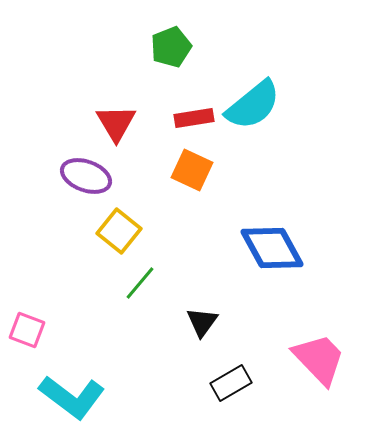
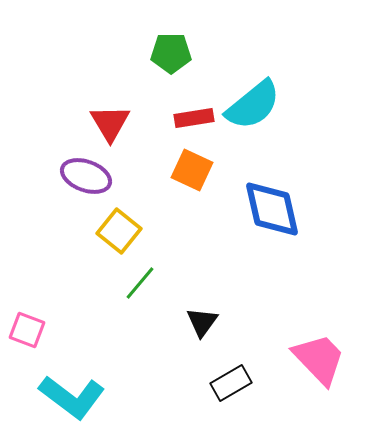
green pentagon: moved 6 px down; rotated 21 degrees clockwise
red triangle: moved 6 px left
blue diamond: moved 39 px up; rotated 16 degrees clockwise
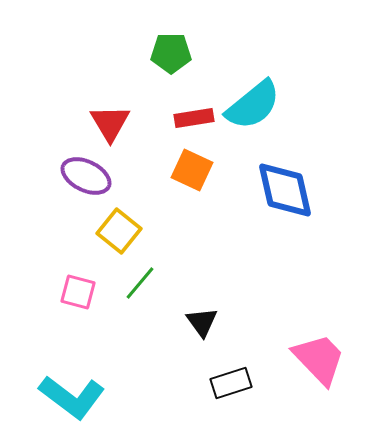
purple ellipse: rotated 6 degrees clockwise
blue diamond: moved 13 px right, 19 px up
black triangle: rotated 12 degrees counterclockwise
pink square: moved 51 px right, 38 px up; rotated 6 degrees counterclockwise
black rectangle: rotated 12 degrees clockwise
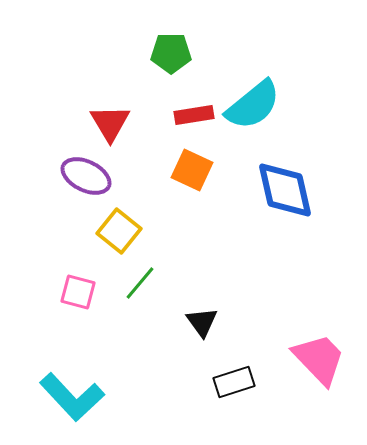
red rectangle: moved 3 px up
black rectangle: moved 3 px right, 1 px up
cyan L-shape: rotated 10 degrees clockwise
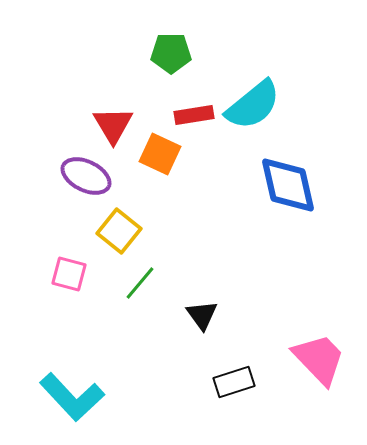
red triangle: moved 3 px right, 2 px down
orange square: moved 32 px left, 16 px up
blue diamond: moved 3 px right, 5 px up
pink square: moved 9 px left, 18 px up
black triangle: moved 7 px up
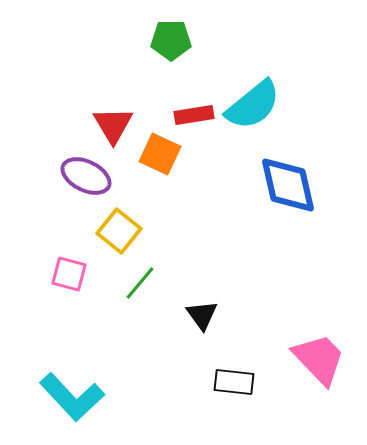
green pentagon: moved 13 px up
black rectangle: rotated 24 degrees clockwise
